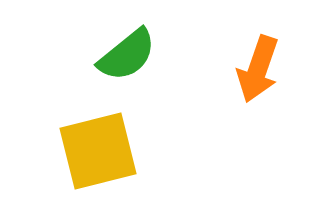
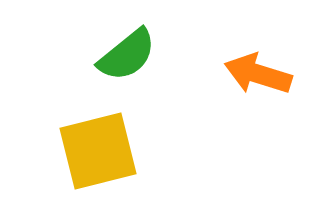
orange arrow: moved 5 px down; rotated 88 degrees clockwise
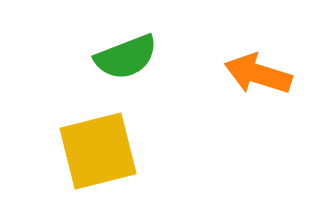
green semicircle: moved 1 px left, 2 px down; rotated 18 degrees clockwise
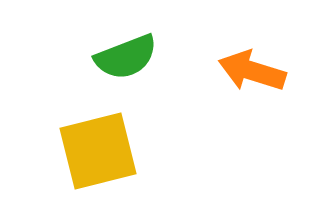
orange arrow: moved 6 px left, 3 px up
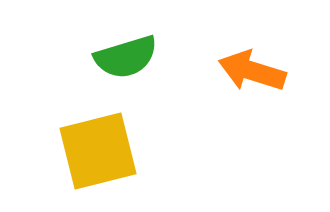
green semicircle: rotated 4 degrees clockwise
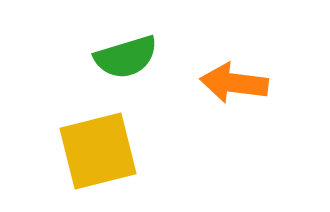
orange arrow: moved 18 px left, 12 px down; rotated 10 degrees counterclockwise
